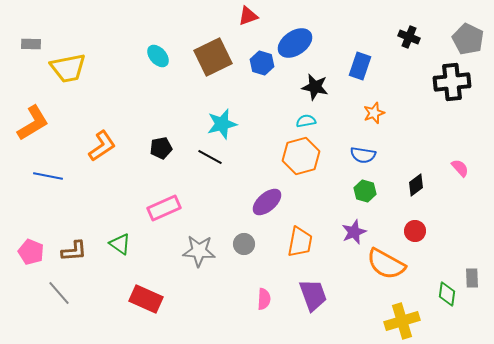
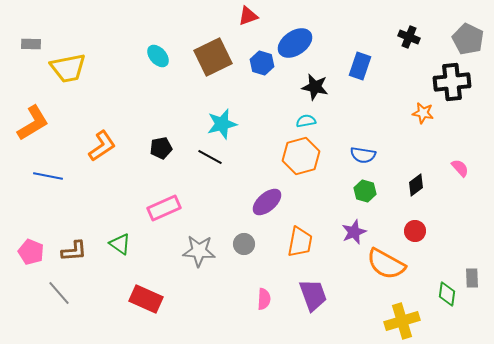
orange star at (374, 113): moved 49 px right; rotated 30 degrees clockwise
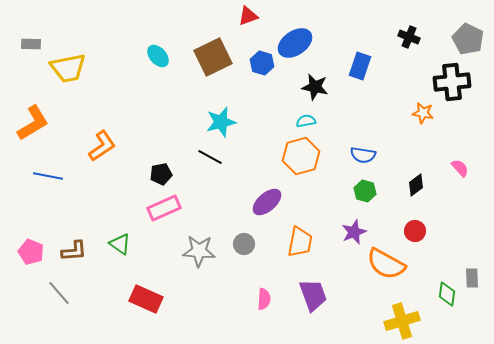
cyan star at (222, 124): moved 1 px left, 2 px up
black pentagon at (161, 148): moved 26 px down
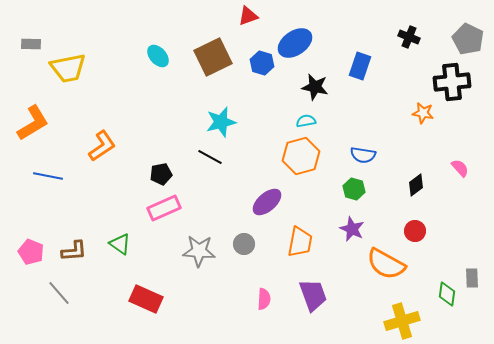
green hexagon at (365, 191): moved 11 px left, 2 px up
purple star at (354, 232): moved 2 px left, 3 px up; rotated 25 degrees counterclockwise
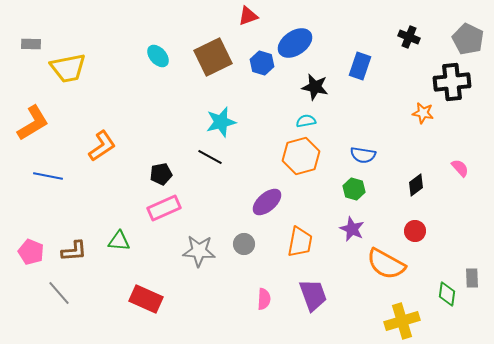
green triangle at (120, 244): moved 1 px left, 3 px up; rotated 30 degrees counterclockwise
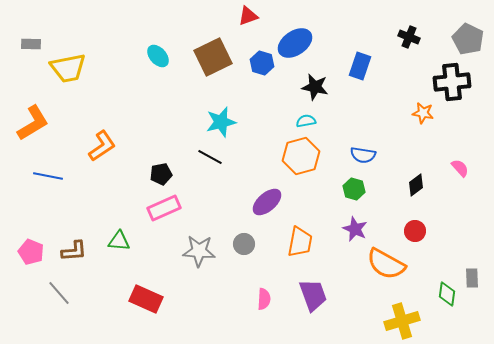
purple star at (352, 229): moved 3 px right
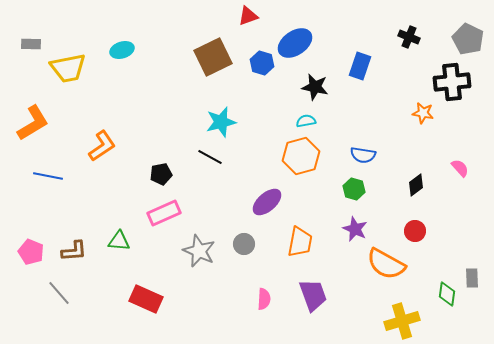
cyan ellipse at (158, 56): moved 36 px left, 6 px up; rotated 65 degrees counterclockwise
pink rectangle at (164, 208): moved 5 px down
gray star at (199, 251): rotated 20 degrees clockwise
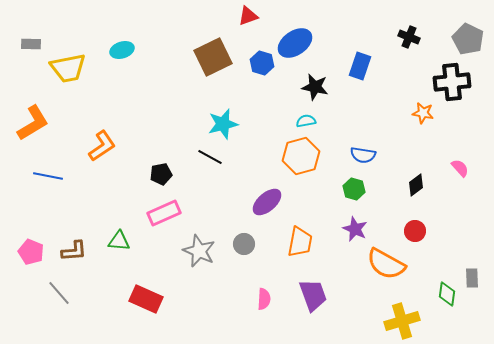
cyan star at (221, 122): moved 2 px right, 2 px down
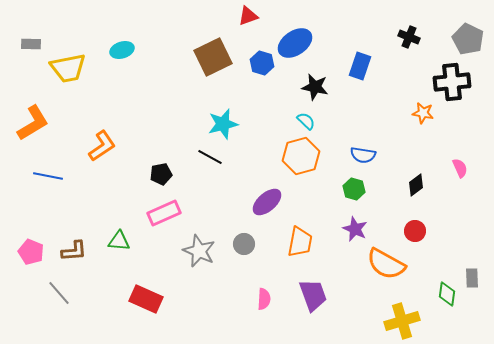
cyan semicircle at (306, 121): rotated 54 degrees clockwise
pink semicircle at (460, 168): rotated 18 degrees clockwise
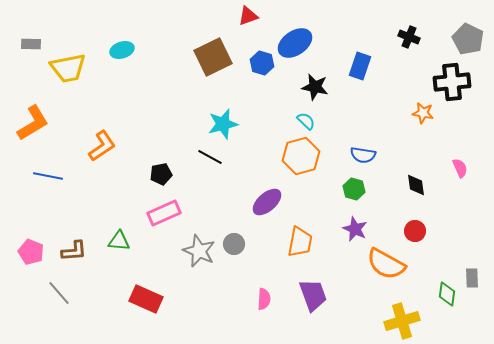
black diamond at (416, 185): rotated 60 degrees counterclockwise
gray circle at (244, 244): moved 10 px left
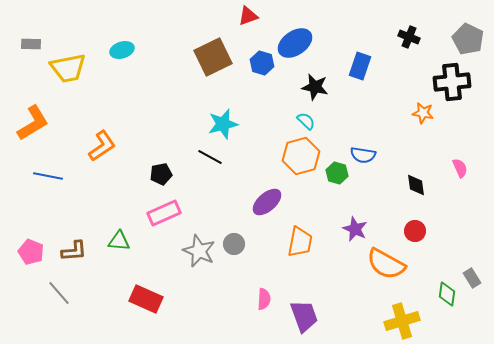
green hexagon at (354, 189): moved 17 px left, 16 px up
gray rectangle at (472, 278): rotated 30 degrees counterclockwise
purple trapezoid at (313, 295): moved 9 px left, 21 px down
